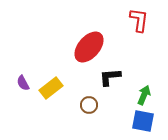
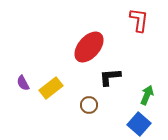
green arrow: moved 3 px right
blue square: moved 4 px left, 3 px down; rotated 30 degrees clockwise
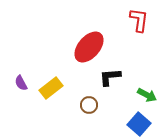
purple semicircle: moved 2 px left
green arrow: rotated 96 degrees clockwise
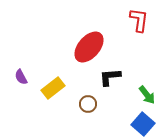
purple semicircle: moved 6 px up
yellow rectangle: moved 2 px right
green arrow: rotated 24 degrees clockwise
brown circle: moved 1 px left, 1 px up
blue square: moved 4 px right
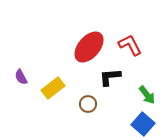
red L-shape: moved 9 px left, 25 px down; rotated 35 degrees counterclockwise
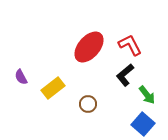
black L-shape: moved 15 px right, 2 px up; rotated 35 degrees counterclockwise
